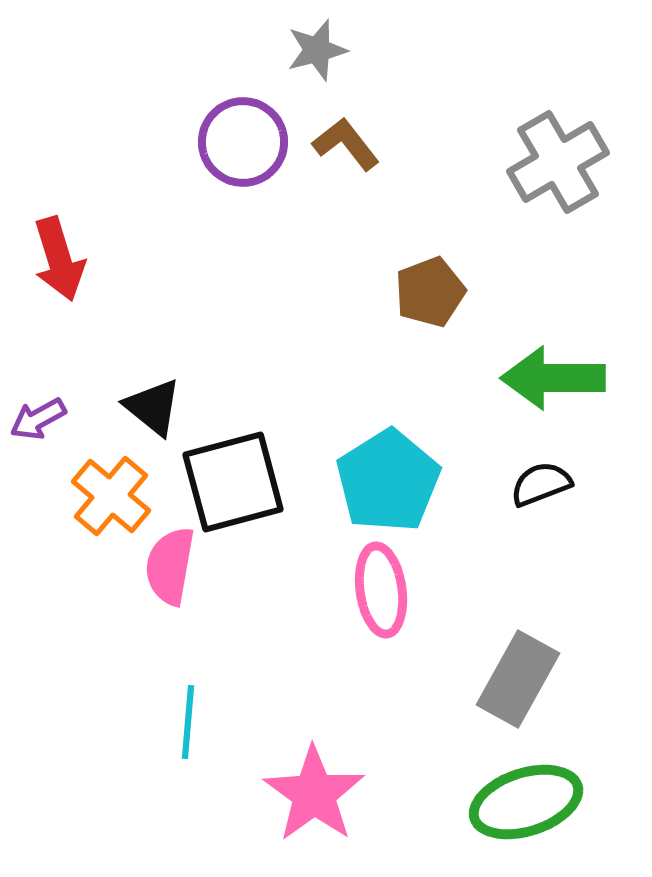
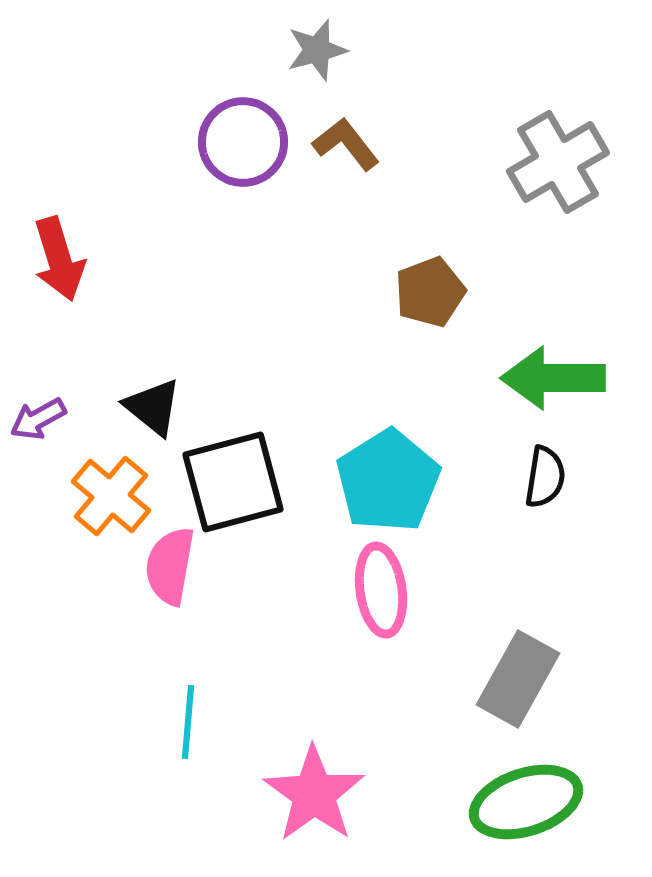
black semicircle: moved 4 px right, 7 px up; rotated 120 degrees clockwise
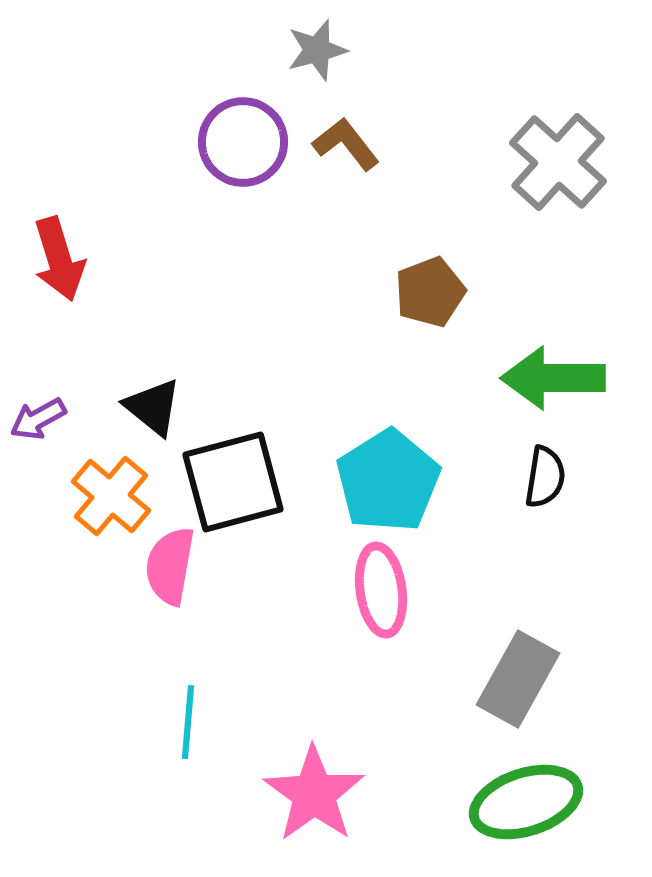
gray cross: rotated 18 degrees counterclockwise
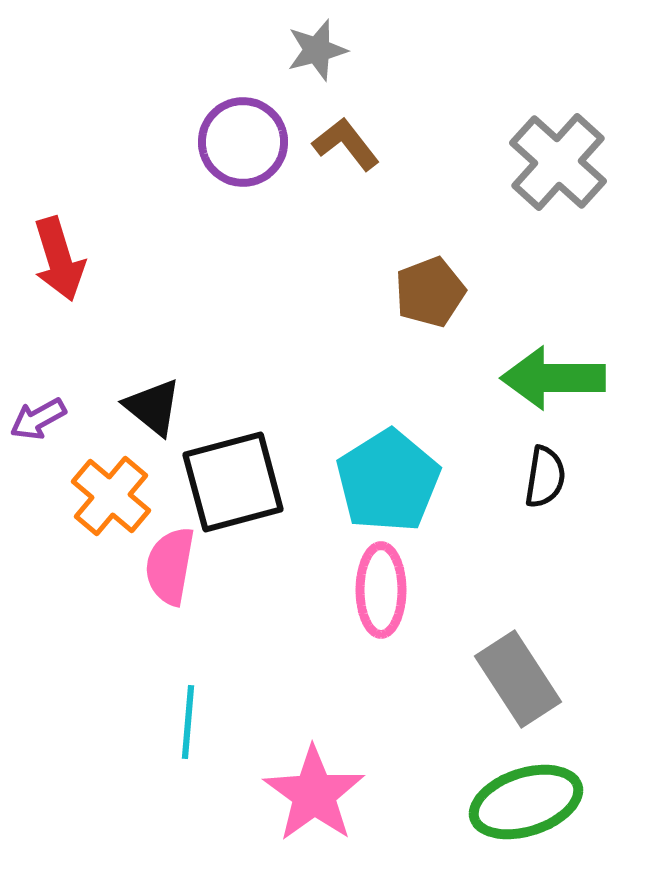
pink ellipse: rotated 8 degrees clockwise
gray rectangle: rotated 62 degrees counterclockwise
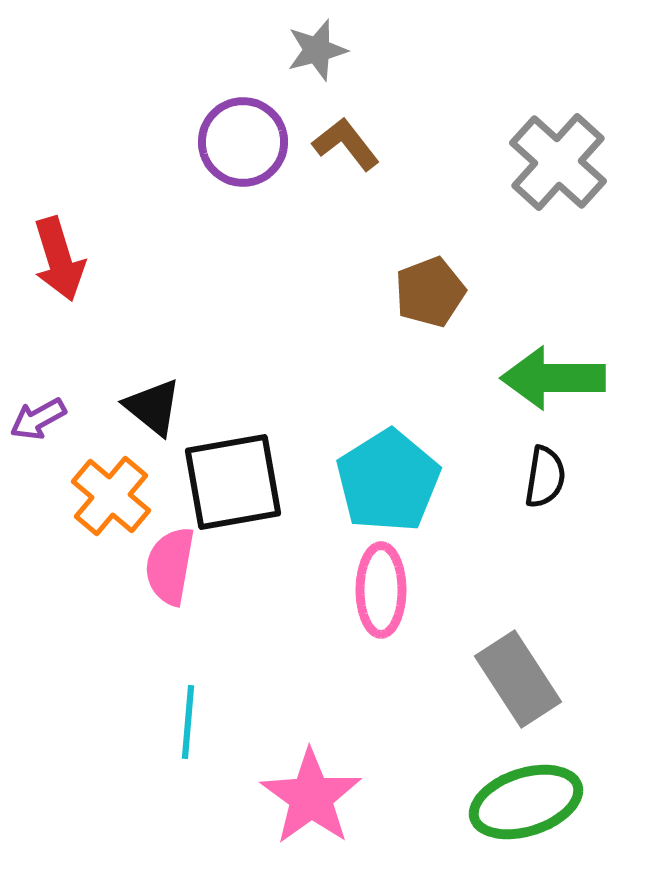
black square: rotated 5 degrees clockwise
pink star: moved 3 px left, 3 px down
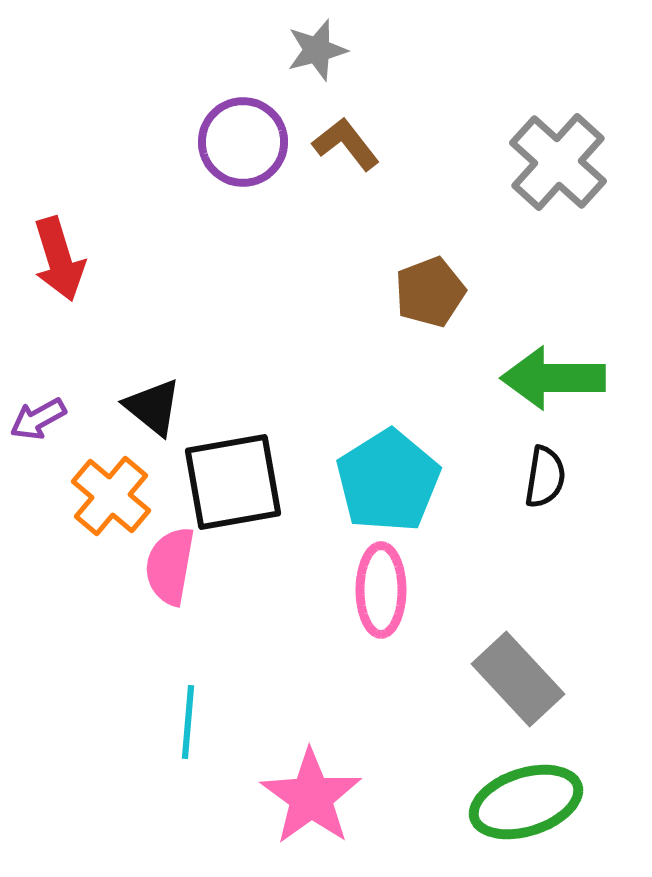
gray rectangle: rotated 10 degrees counterclockwise
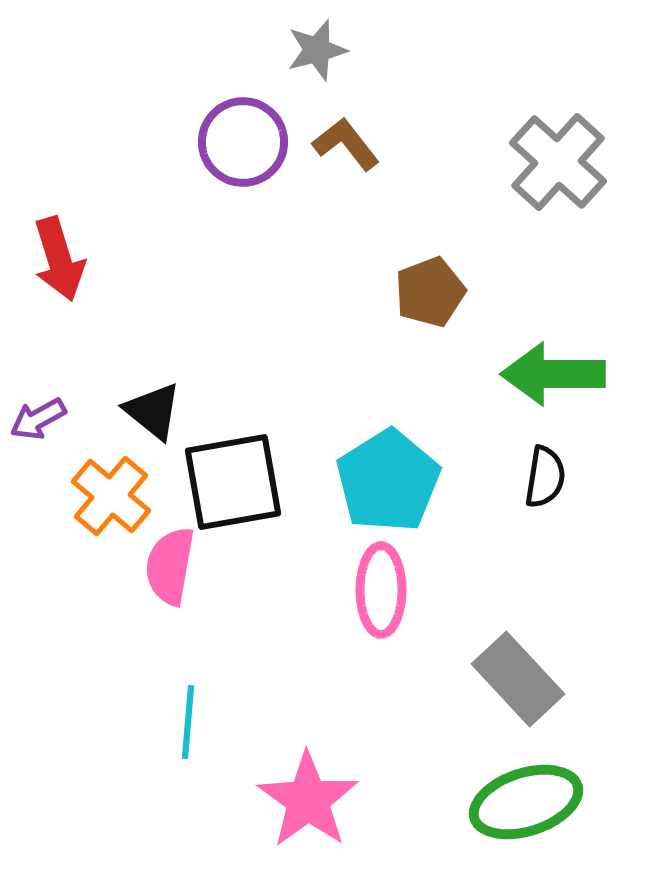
green arrow: moved 4 px up
black triangle: moved 4 px down
pink star: moved 3 px left, 3 px down
